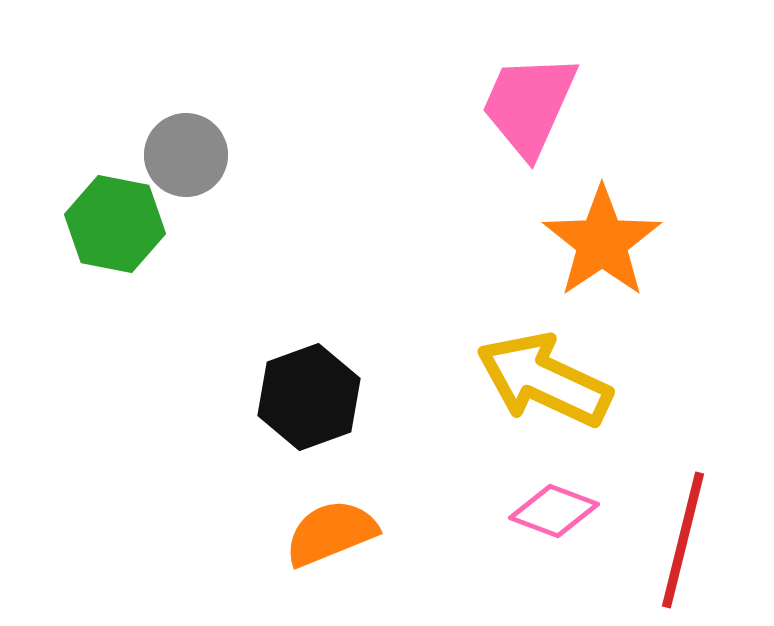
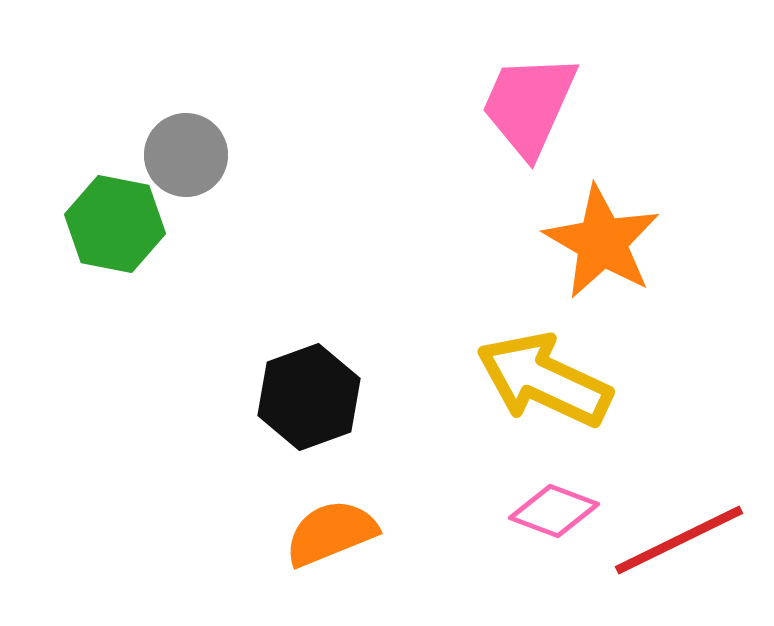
orange star: rotated 8 degrees counterclockwise
red line: moved 4 px left; rotated 50 degrees clockwise
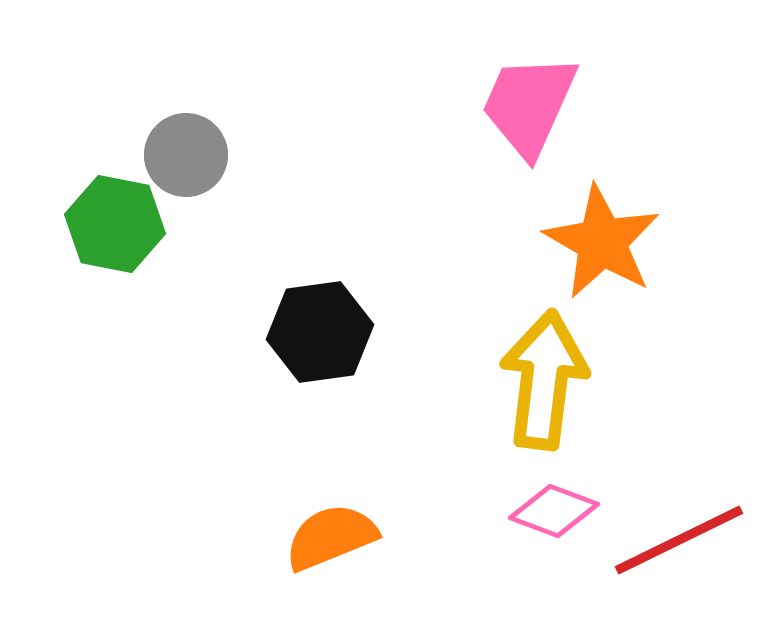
yellow arrow: rotated 72 degrees clockwise
black hexagon: moved 11 px right, 65 px up; rotated 12 degrees clockwise
orange semicircle: moved 4 px down
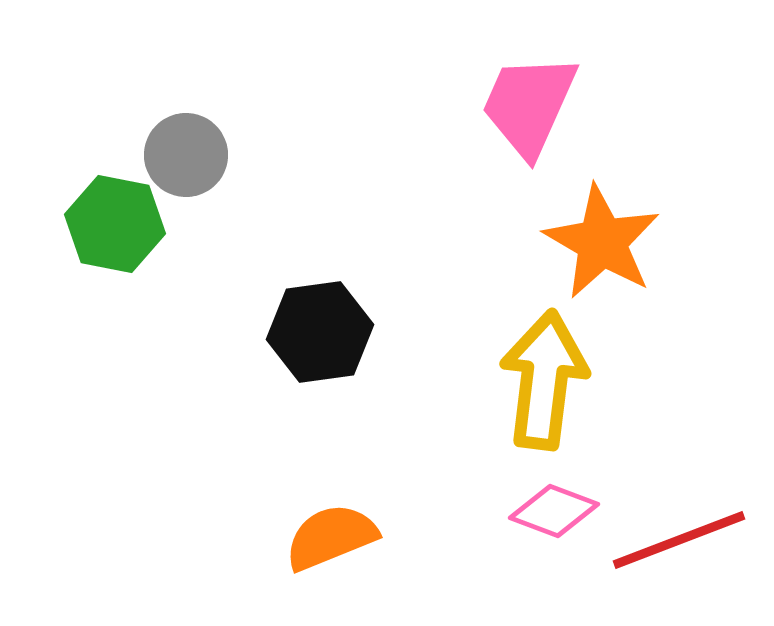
red line: rotated 5 degrees clockwise
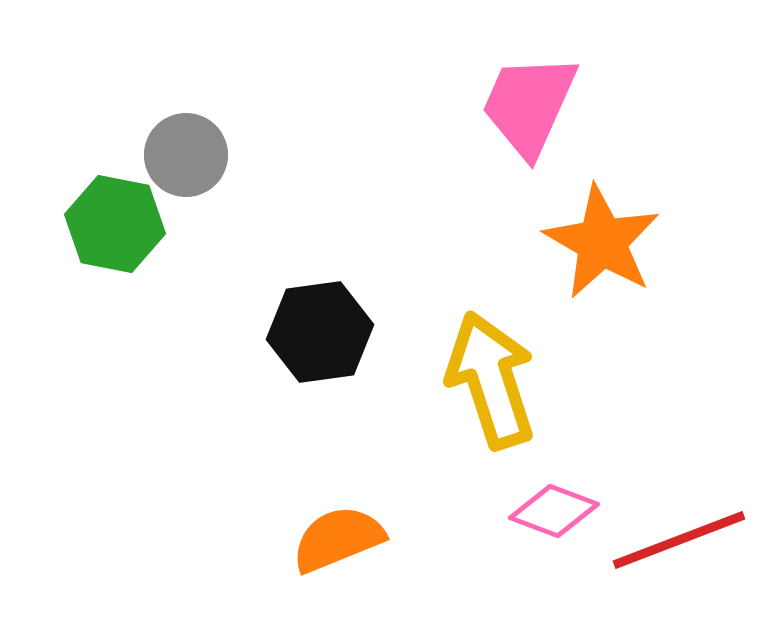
yellow arrow: moved 53 px left; rotated 25 degrees counterclockwise
orange semicircle: moved 7 px right, 2 px down
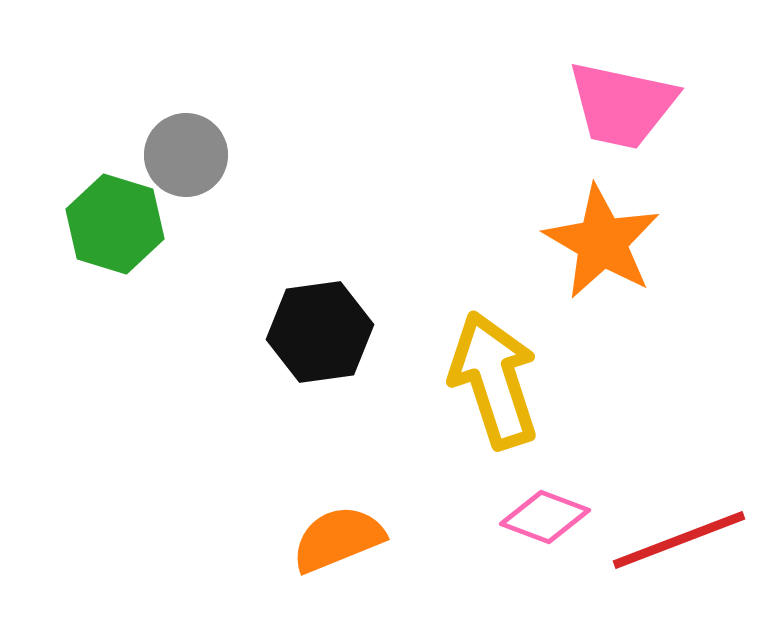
pink trapezoid: moved 93 px right; rotated 102 degrees counterclockwise
green hexagon: rotated 6 degrees clockwise
yellow arrow: moved 3 px right
pink diamond: moved 9 px left, 6 px down
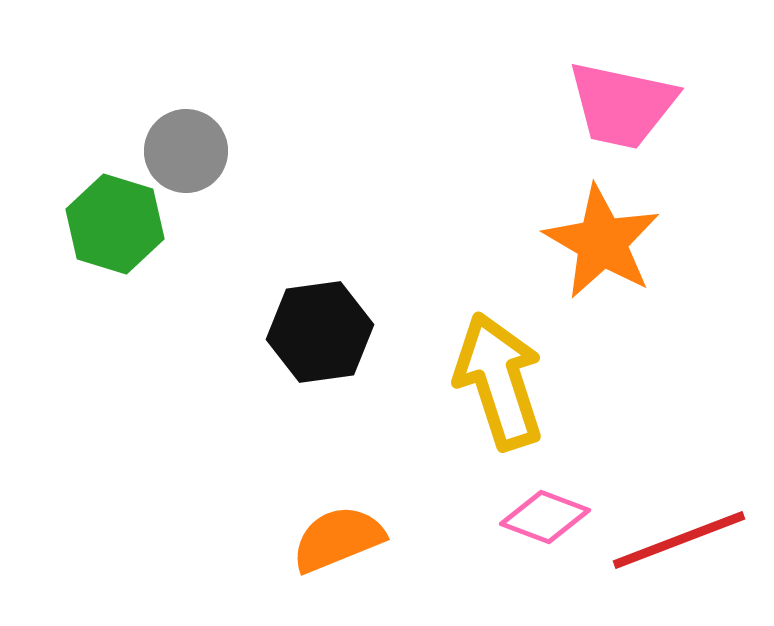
gray circle: moved 4 px up
yellow arrow: moved 5 px right, 1 px down
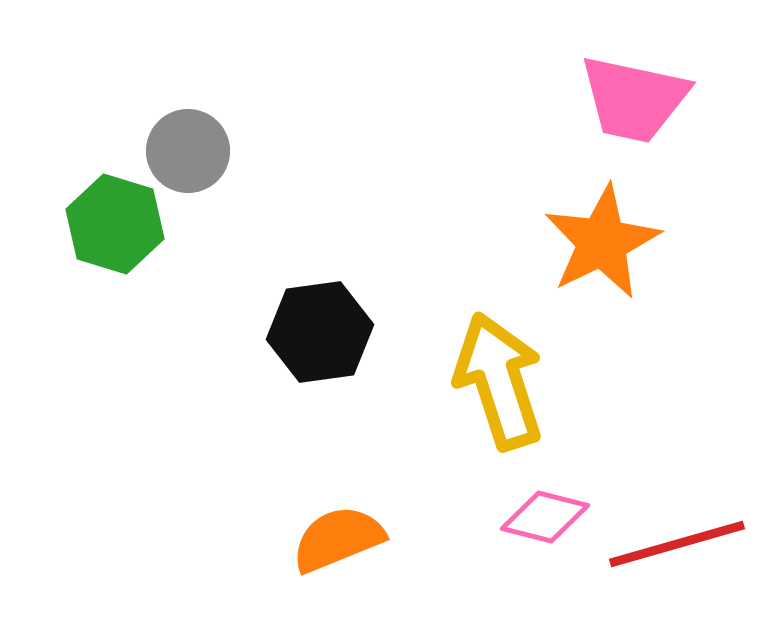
pink trapezoid: moved 12 px right, 6 px up
gray circle: moved 2 px right
orange star: rotated 16 degrees clockwise
pink diamond: rotated 6 degrees counterclockwise
red line: moved 2 px left, 4 px down; rotated 5 degrees clockwise
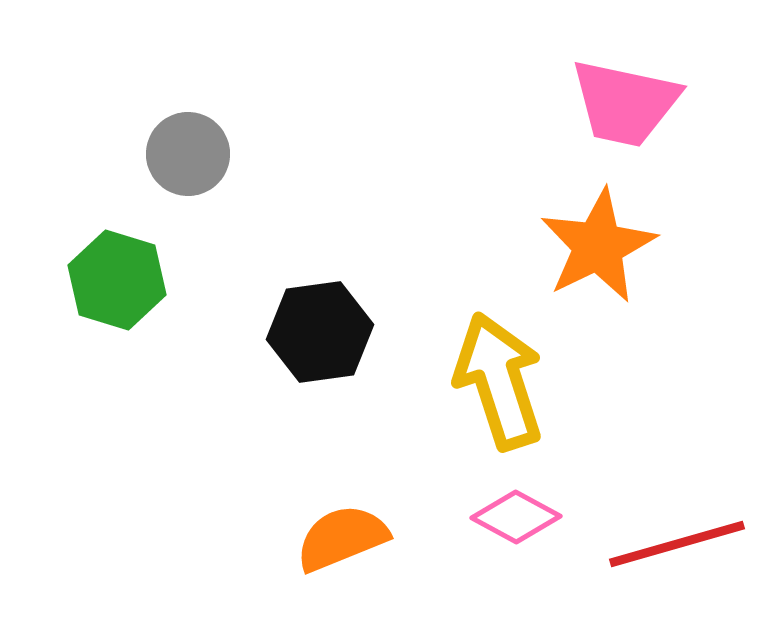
pink trapezoid: moved 9 px left, 4 px down
gray circle: moved 3 px down
green hexagon: moved 2 px right, 56 px down
orange star: moved 4 px left, 4 px down
pink diamond: moved 29 px left; rotated 14 degrees clockwise
orange semicircle: moved 4 px right, 1 px up
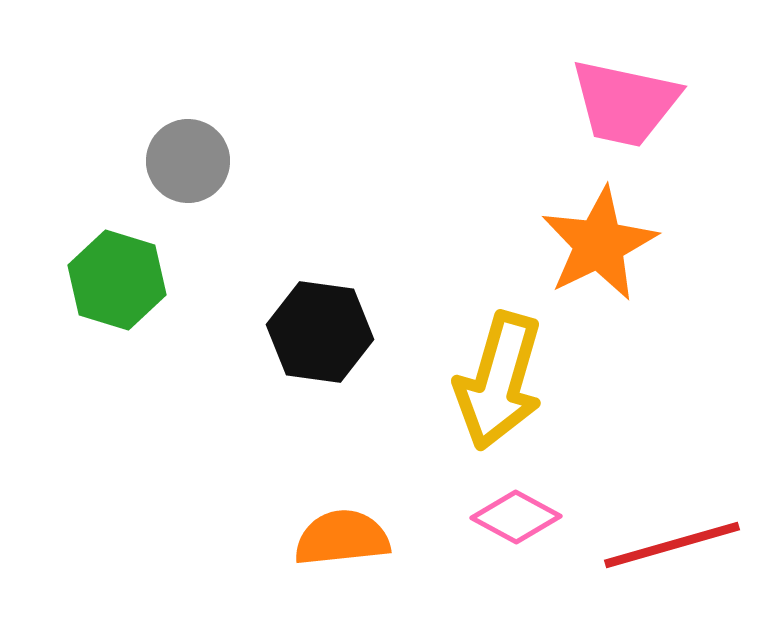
gray circle: moved 7 px down
orange star: moved 1 px right, 2 px up
black hexagon: rotated 16 degrees clockwise
yellow arrow: rotated 146 degrees counterclockwise
orange semicircle: rotated 16 degrees clockwise
red line: moved 5 px left, 1 px down
